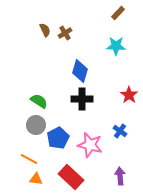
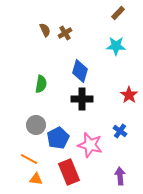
green semicircle: moved 2 px right, 17 px up; rotated 66 degrees clockwise
red rectangle: moved 2 px left, 5 px up; rotated 25 degrees clockwise
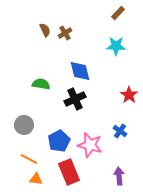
blue diamond: rotated 30 degrees counterclockwise
green semicircle: rotated 90 degrees counterclockwise
black cross: moved 7 px left; rotated 25 degrees counterclockwise
gray circle: moved 12 px left
blue pentagon: moved 1 px right, 3 px down
purple arrow: moved 1 px left
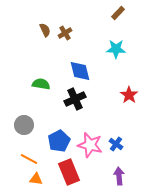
cyan star: moved 3 px down
blue cross: moved 4 px left, 13 px down
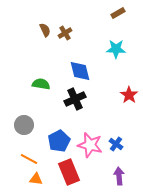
brown rectangle: rotated 16 degrees clockwise
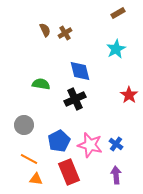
cyan star: rotated 30 degrees counterclockwise
purple arrow: moved 3 px left, 1 px up
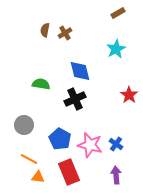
brown semicircle: rotated 144 degrees counterclockwise
blue pentagon: moved 1 px right, 2 px up; rotated 15 degrees counterclockwise
orange triangle: moved 2 px right, 2 px up
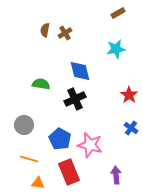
cyan star: rotated 18 degrees clockwise
blue cross: moved 15 px right, 16 px up
orange line: rotated 12 degrees counterclockwise
orange triangle: moved 6 px down
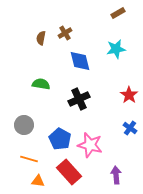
brown semicircle: moved 4 px left, 8 px down
blue diamond: moved 10 px up
black cross: moved 4 px right
blue cross: moved 1 px left
red rectangle: rotated 20 degrees counterclockwise
orange triangle: moved 2 px up
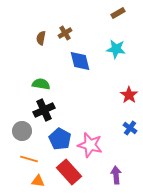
cyan star: rotated 18 degrees clockwise
black cross: moved 35 px left, 11 px down
gray circle: moved 2 px left, 6 px down
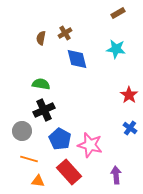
blue diamond: moved 3 px left, 2 px up
